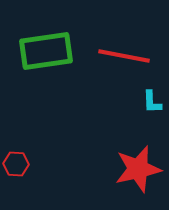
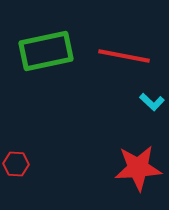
green rectangle: rotated 4 degrees counterclockwise
cyan L-shape: rotated 45 degrees counterclockwise
red star: moved 1 px up; rotated 9 degrees clockwise
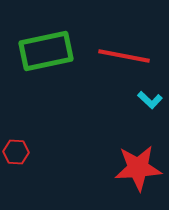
cyan L-shape: moved 2 px left, 2 px up
red hexagon: moved 12 px up
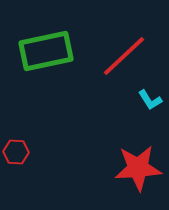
red line: rotated 54 degrees counterclockwise
cyan L-shape: rotated 15 degrees clockwise
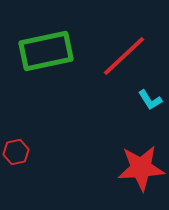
red hexagon: rotated 15 degrees counterclockwise
red star: moved 3 px right
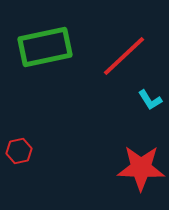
green rectangle: moved 1 px left, 4 px up
red hexagon: moved 3 px right, 1 px up
red star: rotated 6 degrees clockwise
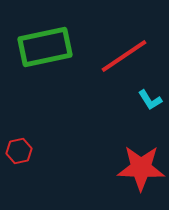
red line: rotated 9 degrees clockwise
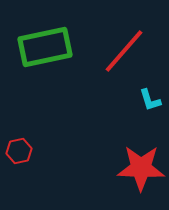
red line: moved 5 px up; rotated 15 degrees counterclockwise
cyan L-shape: rotated 15 degrees clockwise
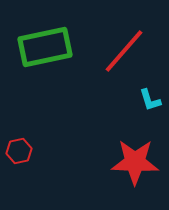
red star: moved 6 px left, 6 px up
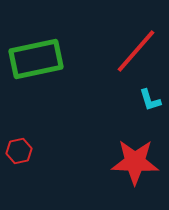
green rectangle: moved 9 px left, 12 px down
red line: moved 12 px right
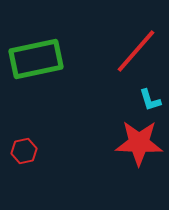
red hexagon: moved 5 px right
red star: moved 4 px right, 19 px up
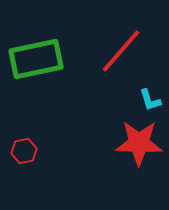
red line: moved 15 px left
